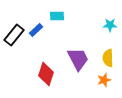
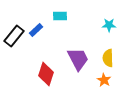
cyan rectangle: moved 3 px right
cyan star: moved 1 px left
black rectangle: moved 1 px down
orange star: rotated 24 degrees counterclockwise
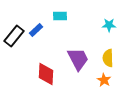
red diamond: rotated 15 degrees counterclockwise
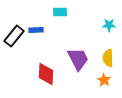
cyan rectangle: moved 4 px up
blue rectangle: rotated 40 degrees clockwise
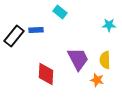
cyan rectangle: rotated 40 degrees clockwise
yellow semicircle: moved 3 px left, 2 px down
orange star: moved 7 px left; rotated 16 degrees counterclockwise
